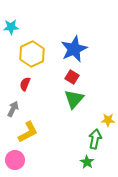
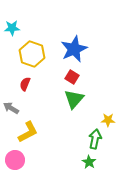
cyan star: moved 1 px right, 1 px down
yellow hexagon: rotated 15 degrees counterclockwise
gray arrow: moved 2 px left, 1 px up; rotated 84 degrees counterclockwise
green star: moved 2 px right
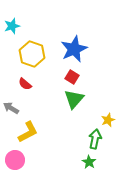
cyan star: moved 2 px up; rotated 14 degrees counterclockwise
red semicircle: rotated 72 degrees counterclockwise
yellow star: rotated 24 degrees counterclockwise
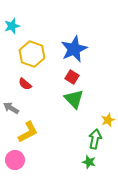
green triangle: rotated 25 degrees counterclockwise
green star: rotated 16 degrees counterclockwise
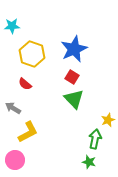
cyan star: rotated 14 degrees clockwise
gray arrow: moved 2 px right
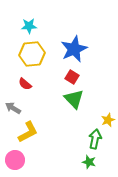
cyan star: moved 17 px right
yellow hexagon: rotated 25 degrees counterclockwise
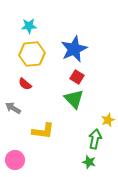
red square: moved 5 px right
yellow L-shape: moved 15 px right, 1 px up; rotated 35 degrees clockwise
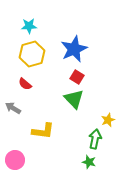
yellow hexagon: rotated 10 degrees counterclockwise
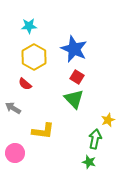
blue star: rotated 24 degrees counterclockwise
yellow hexagon: moved 2 px right, 3 px down; rotated 15 degrees counterclockwise
pink circle: moved 7 px up
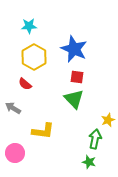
red square: rotated 24 degrees counterclockwise
